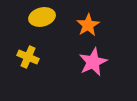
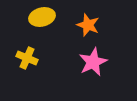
orange star: rotated 20 degrees counterclockwise
yellow cross: moved 1 px left, 1 px down
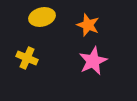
pink star: moved 1 px up
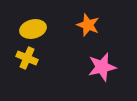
yellow ellipse: moved 9 px left, 12 px down
pink star: moved 9 px right, 6 px down; rotated 12 degrees clockwise
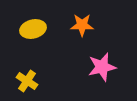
orange star: moved 6 px left; rotated 20 degrees counterclockwise
yellow cross: moved 23 px down; rotated 10 degrees clockwise
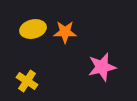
orange star: moved 17 px left, 7 px down
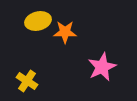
yellow ellipse: moved 5 px right, 8 px up
pink star: rotated 12 degrees counterclockwise
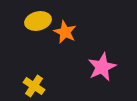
orange star: rotated 25 degrees clockwise
yellow cross: moved 7 px right, 5 px down
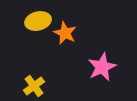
orange star: moved 1 px down
yellow cross: rotated 20 degrees clockwise
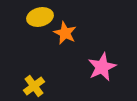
yellow ellipse: moved 2 px right, 4 px up
